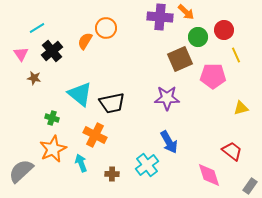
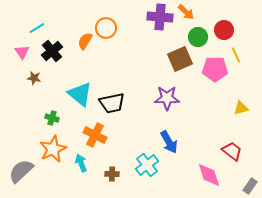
pink triangle: moved 1 px right, 2 px up
pink pentagon: moved 2 px right, 7 px up
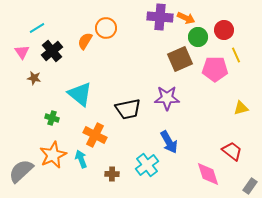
orange arrow: moved 6 px down; rotated 18 degrees counterclockwise
black trapezoid: moved 16 px right, 6 px down
orange star: moved 6 px down
cyan arrow: moved 4 px up
pink diamond: moved 1 px left, 1 px up
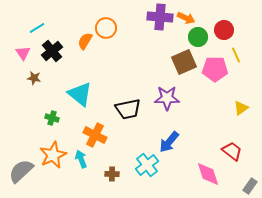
pink triangle: moved 1 px right, 1 px down
brown square: moved 4 px right, 3 px down
yellow triangle: rotated 21 degrees counterclockwise
blue arrow: rotated 70 degrees clockwise
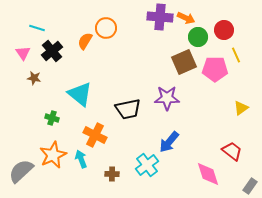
cyan line: rotated 49 degrees clockwise
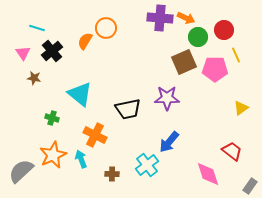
purple cross: moved 1 px down
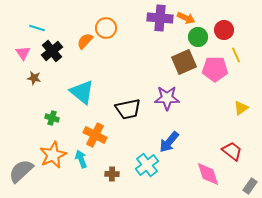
orange semicircle: rotated 12 degrees clockwise
cyan triangle: moved 2 px right, 2 px up
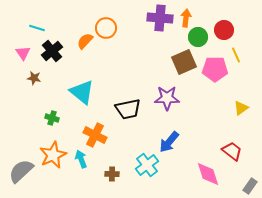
orange arrow: rotated 108 degrees counterclockwise
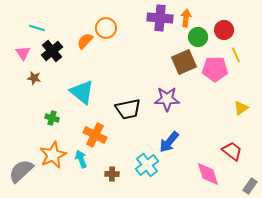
purple star: moved 1 px down
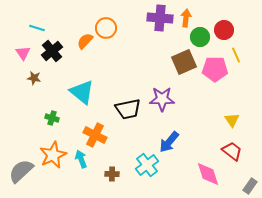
green circle: moved 2 px right
purple star: moved 5 px left
yellow triangle: moved 9 px left, 12 px down; rotated 28 degrees counterclockwise
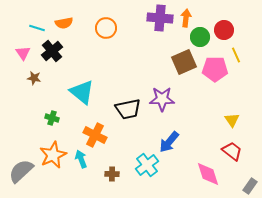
orange semicircle: moved 21 px left, 18 px up; rotated 144 degrees counterclockwise
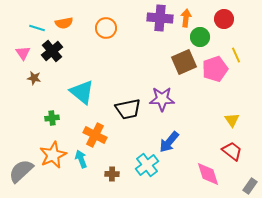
red circle: moved 11 px up
pink pentagon: rotated 20 degrees counterclockwise
green cross: rotated 24 degrees counterclockwise
